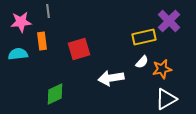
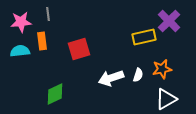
gray line: moved 3 px down
cyan semicircle: moved 2 px right, 3 px up
white semicircle: moved 4 px left, 13 px down; rotated 24 degrees counterclockwise
white arrow: rotated 10 degrees counterclockwise
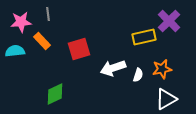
orange rectangle: rotated 36 degrees counterclockwise
cyan semicircle: moved 5 px left
white arrow: moved 2 px right, 10 px up
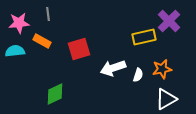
pink star: moved 2 px left, 1 px down
orange rectangle: rotated 18 degrees counterclockwise
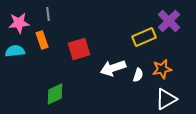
yellow rectangle: rotated 10 degrees counterclockwise
orange rectangle: moved 1 px up; rotated 42 degrees clockwise
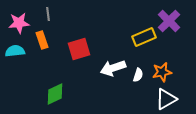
orange star: moved 3 px down
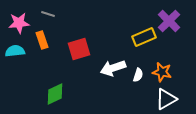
gray line: rotated 64 degrees counterclockwise
orange star: rotated 24 degrees clockwise
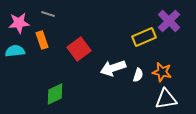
red square: rotated 20 degrees counterclockwise
white triangle: rotated 20 degrees clockwise
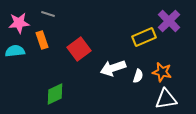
white semicircle: moved 1 px down
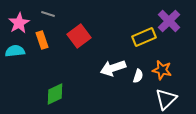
pink star: rotated 25 degrees counterclockwise
red square: moved 13 px up
orange star: moved 2 px up
white triangle: rotated 35 degrees counterclockwise
